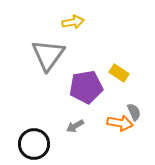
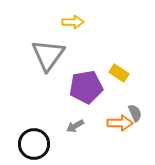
yellow arrow: rotated 10 degrees clockwise
gray semicircle: moved 1 px right, 1 px down
orange arrow: rotated 10 degrees counterclockwise
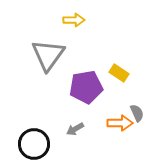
yellow arrow: moved 1 px right, 2 px up
gray semicircle: moved 2 px right
gray arrow: moved 3 px down
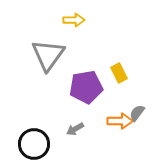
yellow rectangle: rotated 30 degrees clockwise
gray semicircle: rotated 120 degrees counterclockwise
orange arrow: moved 2 px up
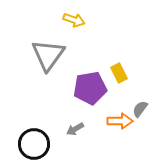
yellow arrow: rotated 20 degrees clockwise
purple pentagon: moved 4 px right, 1 px down
gray semicircle: moved 3 px right, 4 px up
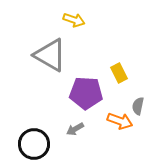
gray triangle: moved 2 px right; rotated 36 degrees counterclockwise
purple pentagon: moved 4 px left, 5 px down; rotated 12 degrees clockwise
gray semicircle: moved 2 px left, 3 px up; rotated 24 degrees counterclockwise
orange arrow: rotated 20 degrees clockwise
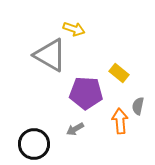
yellow arrow: moved 9 px down
yellow rectangle: rotated 24 degrees counterclockwise
orange arrow: rotated 115 degrees counterclockwise
